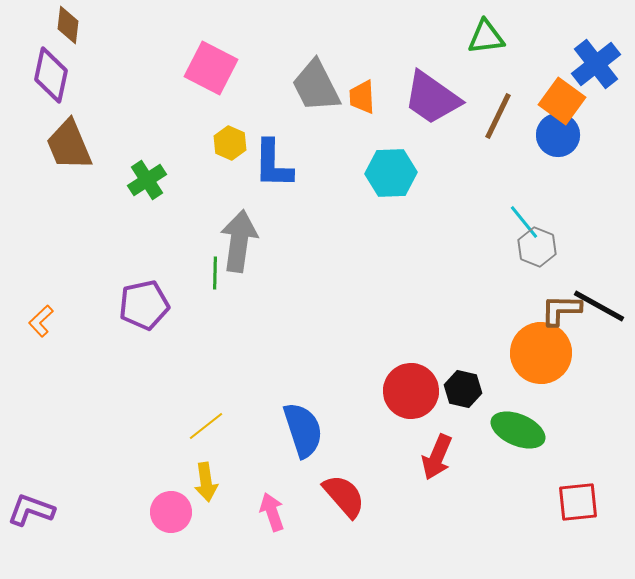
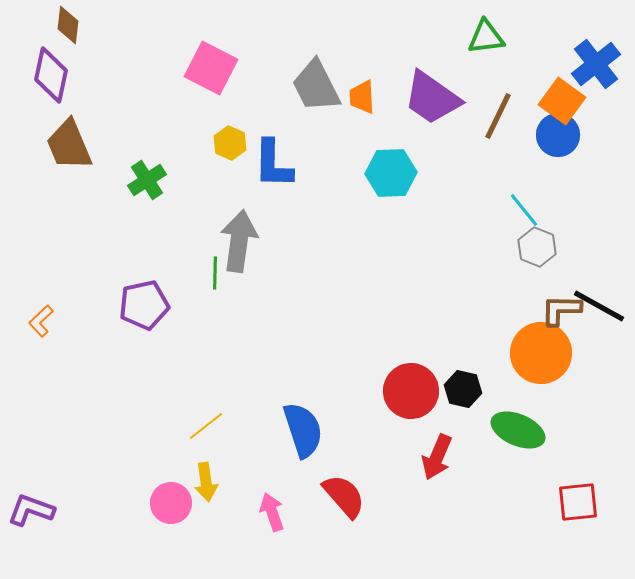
cyan line: moved 12 px up
pink circle: moved 9 px up
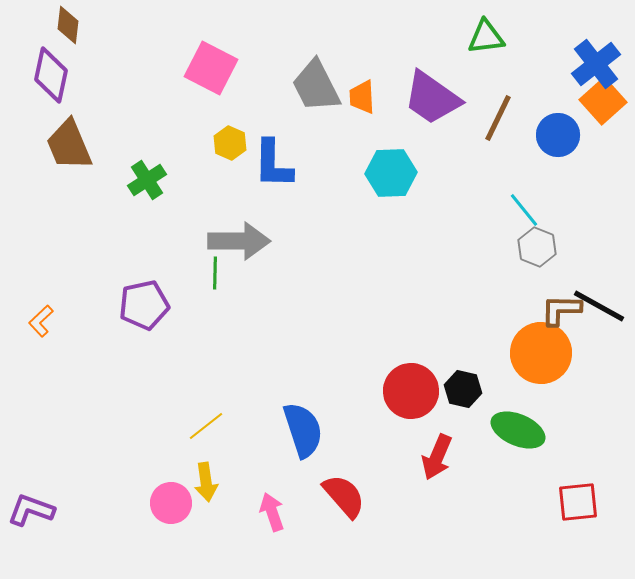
orange square: moved 41 px right; rotated 12 degrees clockwise
brown line: moved 2 px down
gray arrow: rotated 82 degrees clockwise
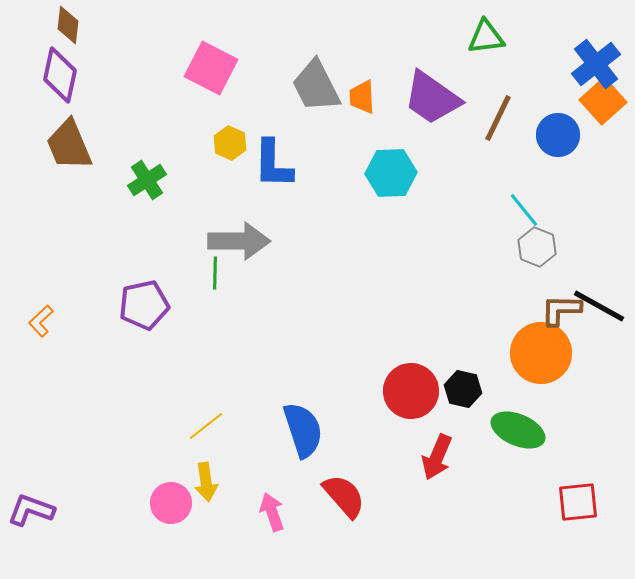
purple diamond: moved 9 px right
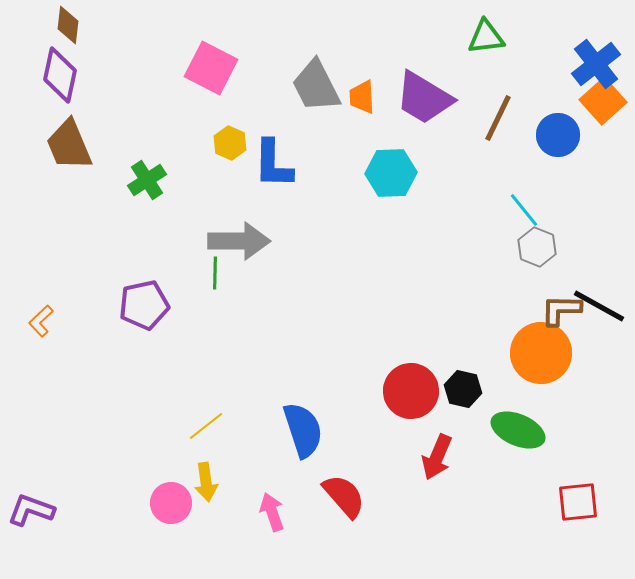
purple trapezoid: moved 8 px left; rotated 4 degrees counterclockwise
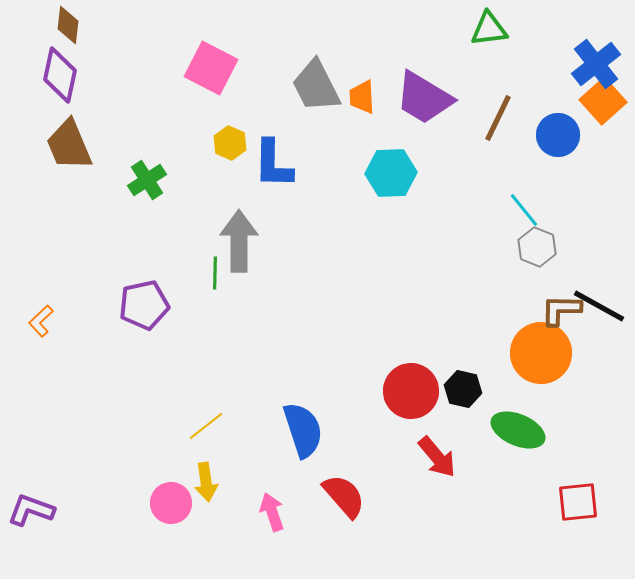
green triangle: moved 3 px right, 8 px up
gray arrow: rotated 90 degrees counterclockwise
red arrow: rotated 63 degrees counterclockwise
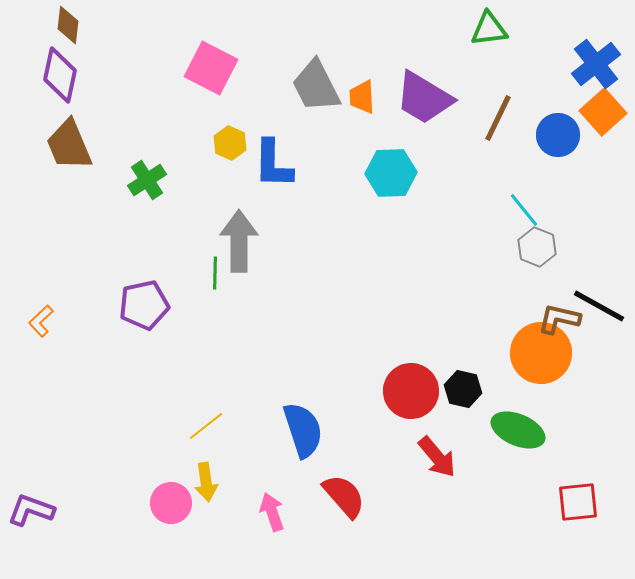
orange square: moved 11 px down
brown L-shape: moved 2 px left, 9 px down; rotated 12 degrees clockwise
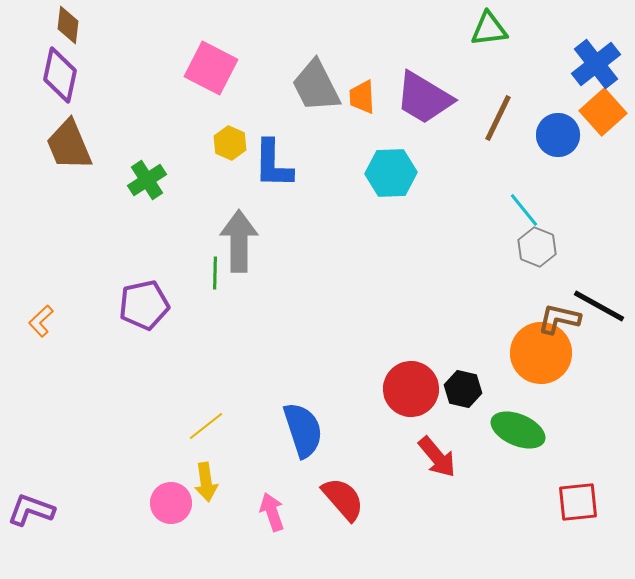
red circle: moved 2 px up
red semicircle: moved 1 px left, 3 px down
